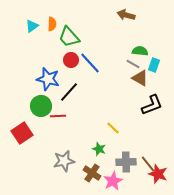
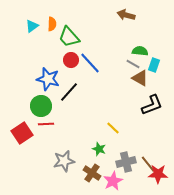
red line: moved 12 px left, 8 px down
gray cross: rotated 12 degrees counterclockwise
red star: rotated 18 degrees counterclockwise
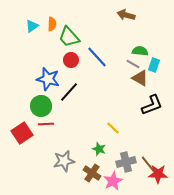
blue line: moved 7 px right, 6 px up
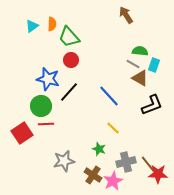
brown arrow: rotated 42 degrees clockwise
blue line: moved 12 px right, 39 px down
brown cross: moved 1 px right, 2 px down
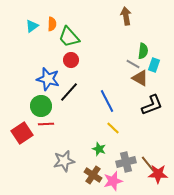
brown arrow: moved 1 px down; rotated 24 degrees clockwise
green semicircle: moved 3 px right; rotated 91 degrees clockwise
blue line: moved 2 px left, 5 px down; rotated 15 degrees clockwise
pink star: rotated 12 degrees clockwise
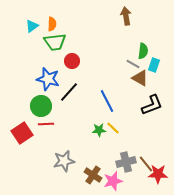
green trapezoid: moved 14 px left, 5 px down; rotated 55 degrees counterclockwise
red circle: moved 1 px right, 1 px down
green star: moved 19 px up; rotated 24 degrees counterclockwise
brown line: moved 2 px left
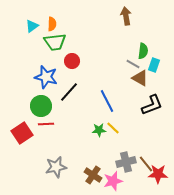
blue star: moved 2 px left, 2 px up
gray star: moved 8 px left, 6 px down
